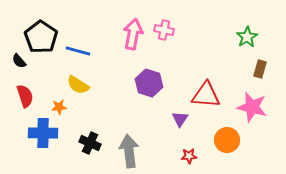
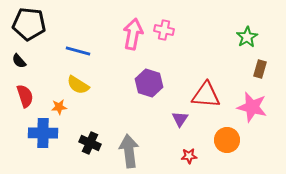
black pentagon: moved 12 px left, 13 px up; rotated 28 degrees counterclockwise
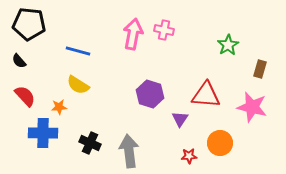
green star: moved 19 px left, 8 px down
purple hexagon: moved 1 px right, 11 px down
red semicircle: rotated 25 degrees counterclockwise
orange circle: moved 7 px left, 3 px down
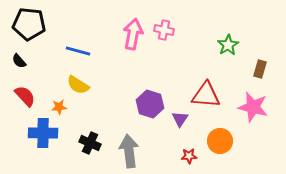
purple hexagon: moved 10 px down
pink star: moved 1 px right
orange circle: moved 2 px up
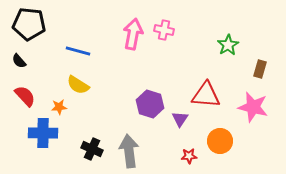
black cross: moved 2 px right, 6 px down
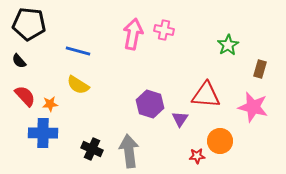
orange star: moved 9 px left, 3 px up
red star: moved 8 px right
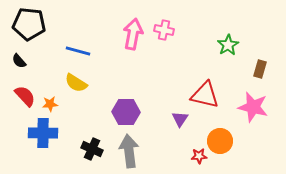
yellow semicircle: moved 2 px left, 2 px up
red triangle: moved 1 px left; rotated 8 degrees clockwise
purple hexagon: moved 24 px left, 8 px down; rotated 16 degrees counterclockwise
red star: moved 2 px right
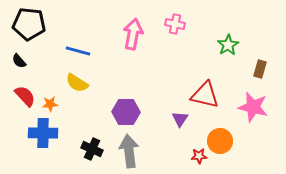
pink cross: moved 11 px right, 6 px up
yellow semicircle: moved 1 px right
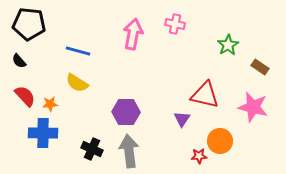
brown rectangle: moved 2 px up; rotated 72 degrees counterclockwise
purple triangle: moved 2 px right
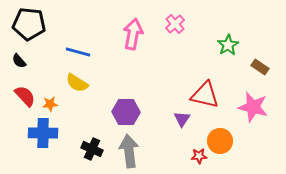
pink cross: rotated 36 degrees clockwise
blue line: moved 1 px down
